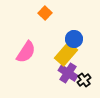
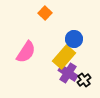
yellow rectangle: moved 2 px left, 3 px down
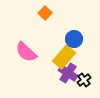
pink semicircle: rotated 100 degrees clockwise
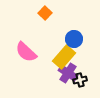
black cross: moved 4 px left; rotated 24 degrees clockwise
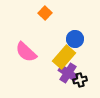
blue circle: moved 1 px right
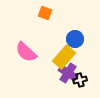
orange square: rotated 24 degrees counterclockwise
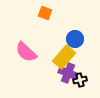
purple cross: rotated 12 degrees counterclockwise
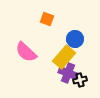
orange square: moved 2 px right, 6 px down
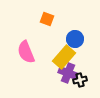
pink semicircle: rotated 25 degrees clockwise
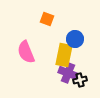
yellow rectangle: moved 2 px up; rotated 30 degrees counterclockwise
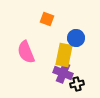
blue circle: moved 1 px right, 1 px up
purple cross: moved 5 px left
black cross: moved 3 px left, 4 px down
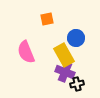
orange square: rotated 32 degrees counterclockwise
yellow rectangle: rotated 40 degrees counterclockwise
purple cross: moved 2 px right, 1 px up
